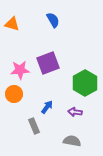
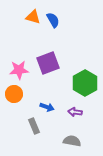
orange triangle: moved 21 px right, 7 px up
pink star: moved 1 px left
blue arrow: rotated 72 degrees clockwise
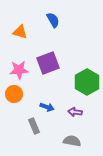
orange triangle: moved 13 px left, 15 px down
green hexagon: moved 2 px right, 1 px up
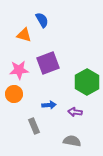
blue semicircle: moved 11 px left
orange triangle: moved 4 px right, 3 px down
blue arrow: moved 2 px right, 2 px up; rotated 24 degrees counterclockwise
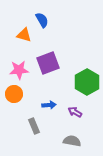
purple arrow: rotated 24 degrees clockwise
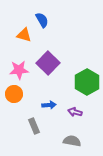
purple square: rotated 25 degrees counterclockwise
purple arrow: rotated 16 degrees counterclockwise
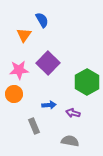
orange triangle: rotated 49 degrees clockwise
purple arrow: moved 2 px left, 1 px down
gray semicircle: moved 2 px left
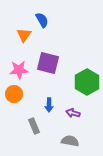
purple square: rotated 30 degrees counterclockwise
blue arrow: rotated 96 degrees clockwise
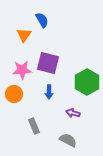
pink star: moved 3 px right
blue arrow: moved 13 px up
gray semicircle: moved 2 px left, 1 px up; rotated 18 degrees clockwise
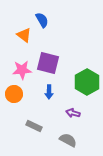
orange triangle: rotated 28 degrees counterclockwise
gray rectangle: rotated 42 degrees counterclockwise
